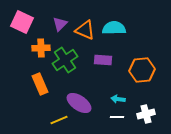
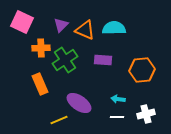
purple triangle: moved 1 px right, 1 px down
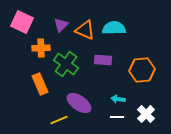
green cross: moved 1 px right, 4 px down; rotated 20 degrees counterclockwise
white cross: rotated 30 degrees counterclockwise
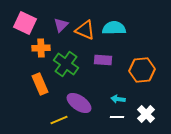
pink square: moved 3 px right, 1 px down
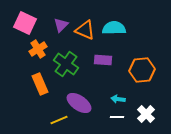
orange cross: moved 3 px left, 1 px down; rotated 30 degrees counterclockwise
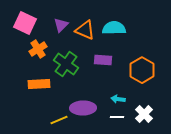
orange hexagon: rotated 25 degrees counterclockwise
orange rectangle: moved 1 px left; rotated 70 degrees counterclockwise
purple ellipse: moved 4 px right, 5 px down; rotated 35 degrees counterclockwise
white cross: moved 2 px left
